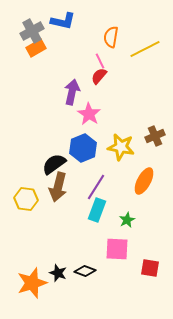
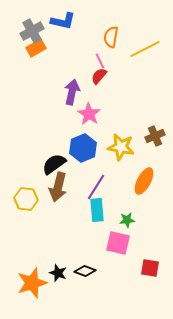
cyan rectangle: rotated 25 degrees counterclockwise
green star: rotated 21 degrees clockwise
pink square: moved 1 px right, 6 px up; rotated 10 degrees clockwise
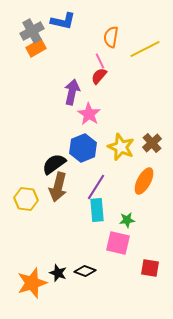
brown cross: moved 3 px left, 7 px down; rotated 18 degrees counterclockwise
yellow star: rotated 12 degrees clockwise
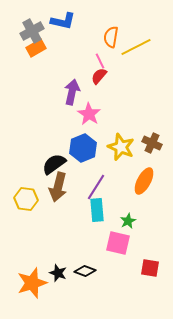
yellow line: moved 9 px left, 2 px up
brown cross: rotated 24 degrees counterclockwise
green star: moved 1 px right, 1 px down; rotated 21 degrees counterclockwise
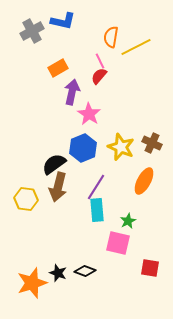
orange rectangle: moved 22 px right, 20 px down
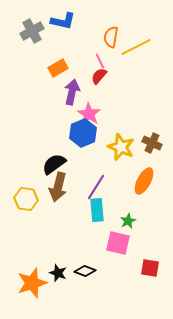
blue hexagon: moved 15 px up
